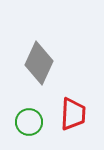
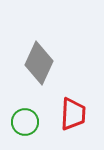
green circle: moved 4 px left
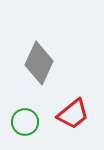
red trapezoid: rotated 48 degrees clockwise
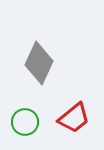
red trapezoid: moved 1 px right, 4 px down
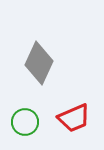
red trapezoid: rotated 16 degrees clockwise
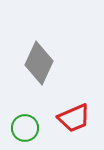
green circle: moved 6 px down
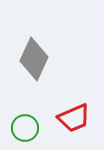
gray diamond: moved 5 px left, 4 px up
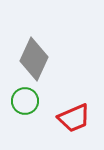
green circle: moved 27 px up
